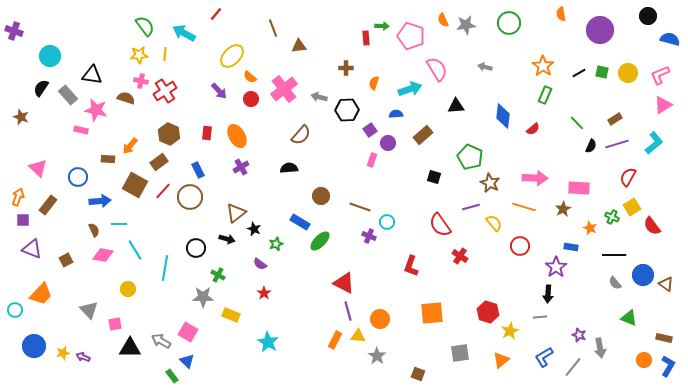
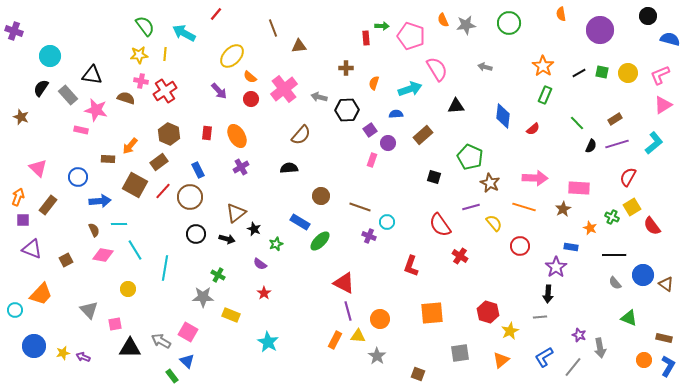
black circle at (196, 248): moved 14 px up
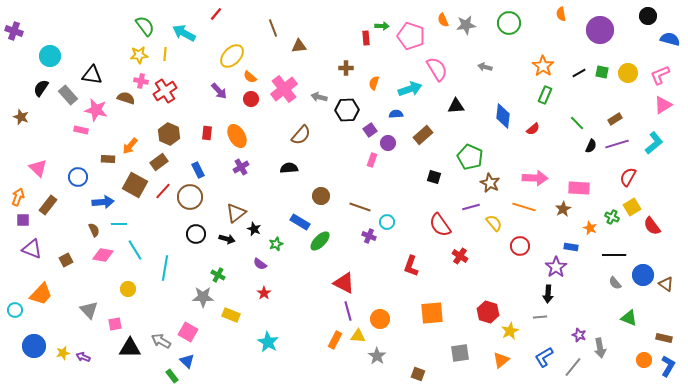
blue arrow at (100, 201): moved 3 px right, 1 px down
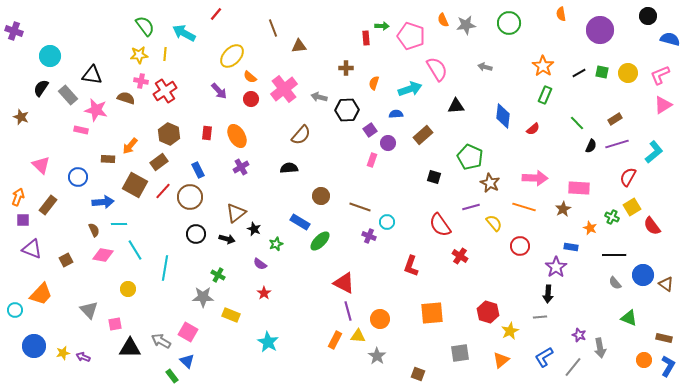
cyan L-shape at (654, 143): moved 9 px down
pink triangle at (38, 168): moved 3 px right, 3 px up
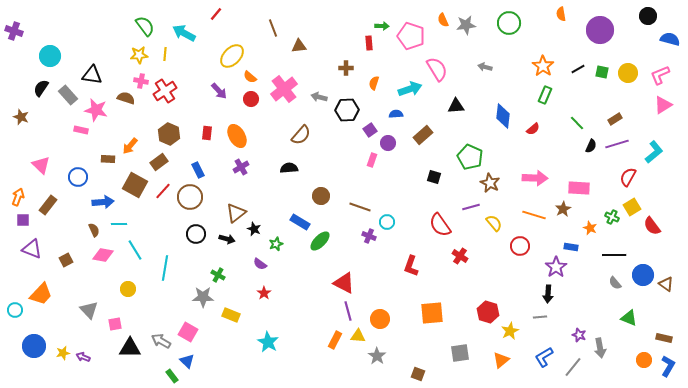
red rectangle at (366, 38): moved 3 px right, 5 px down
black line at (579, 73): moved 1 px left, 4 px up
orange line at (524, 207): moved 10 px right, 8 px down
